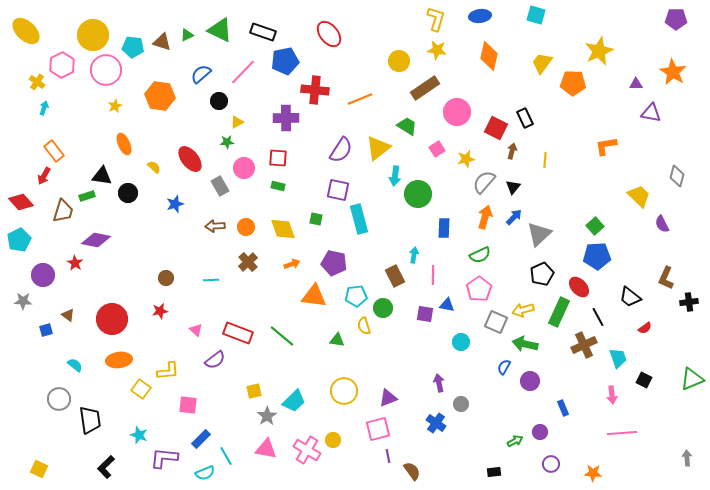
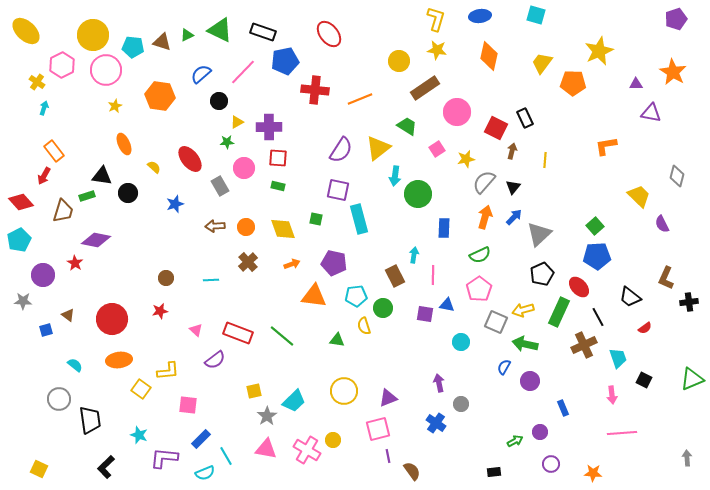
purple pentagon at (676, 19): rotated 20 degrees counterclockwise
purple cross at (286, 118): moved 17 px left, 9 px down
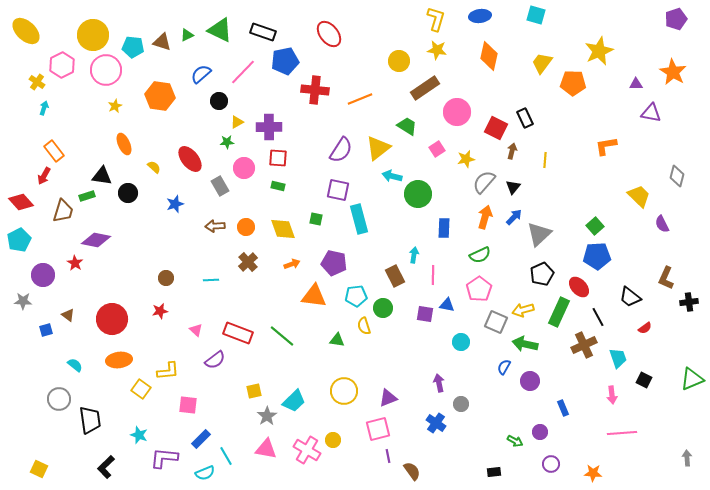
cyan arrow at (395, 176): moved 3 px left; rotated 96 degrees clockwise
green arrow at (515, 441): rotated 56 degrees clockwise
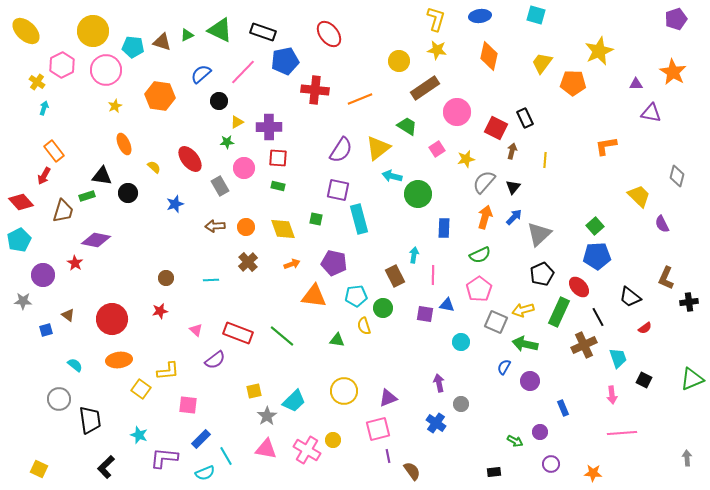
yellow circle at (93, 35): moved 4 px up
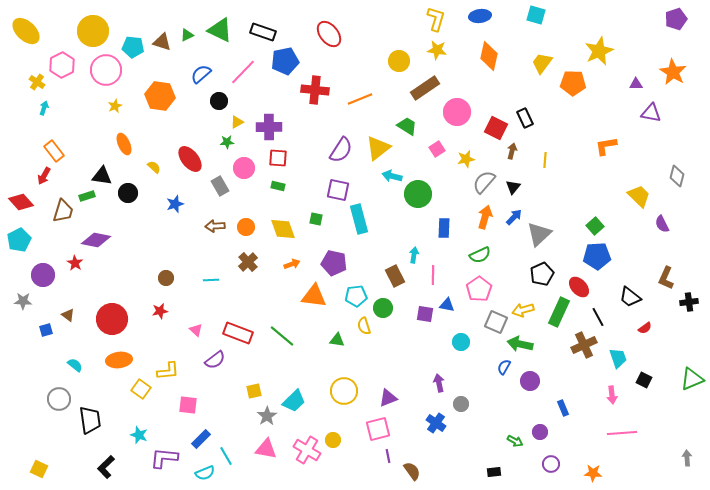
green arrow at (525, 344): moved 5 px left
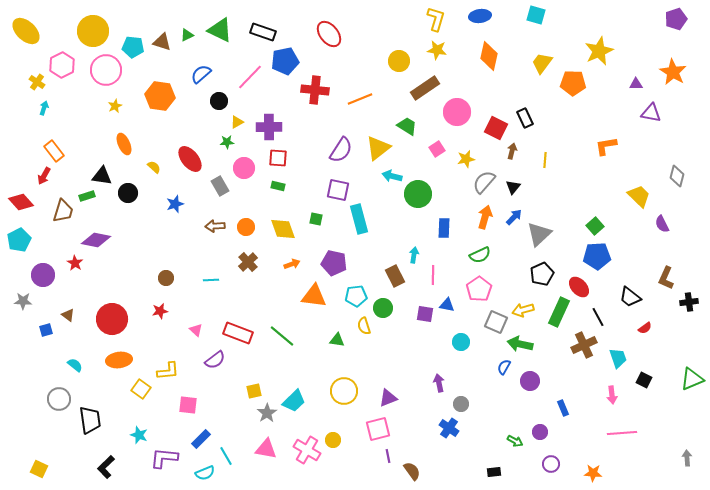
pink line at (243, 72): moved 7 px right, 5 px down
gray star at (267, 416): moved 3 px up
blue cross at (436, 423): moved 13 px right, 5 px down
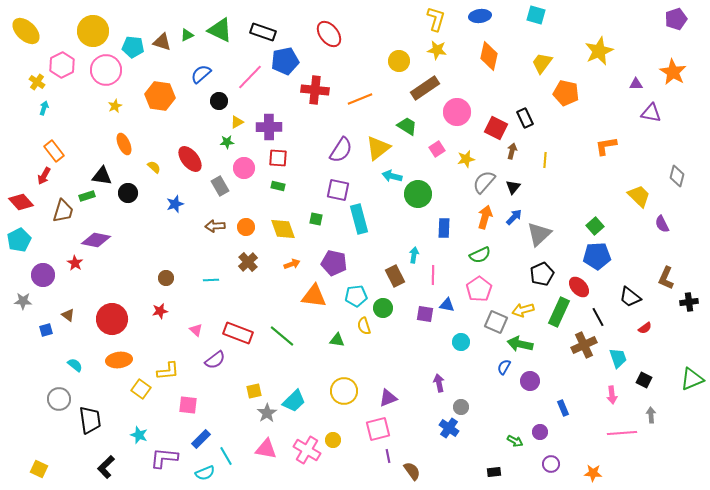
orange pentagon at (573, 83): moved 7 px left, 10 px down; rotated 10 degrees clockwise
gray circle at (461, 404): moved 3 px down
gray arrow at (687, 458): moved 36 px left, 43 px up
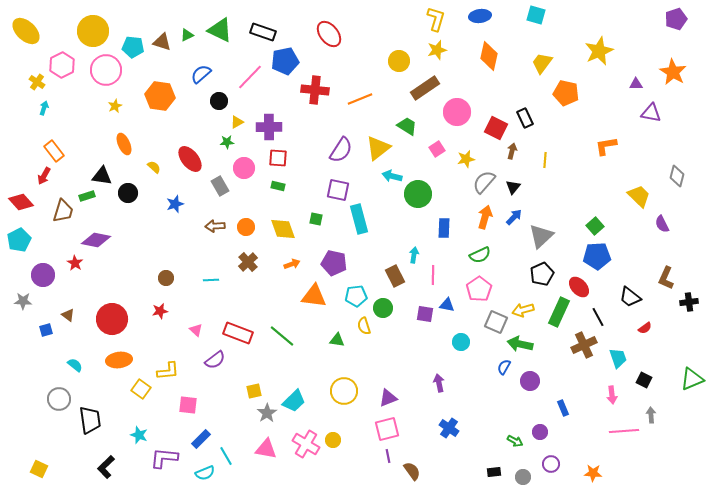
yellow star at (437, 50): rotated 24 degrees counterclockwise
gray triangle at (539, 234): moved 2 px right, 2 px down
gray circle at (461, 407): moved 62 px right, 70 px down
pink square at (378, 429): moved 9 px right
pink line at (622, 433): moved 2 px right, 2 px up
pink cross at (307, 450): moved 1 px left, 6 px up
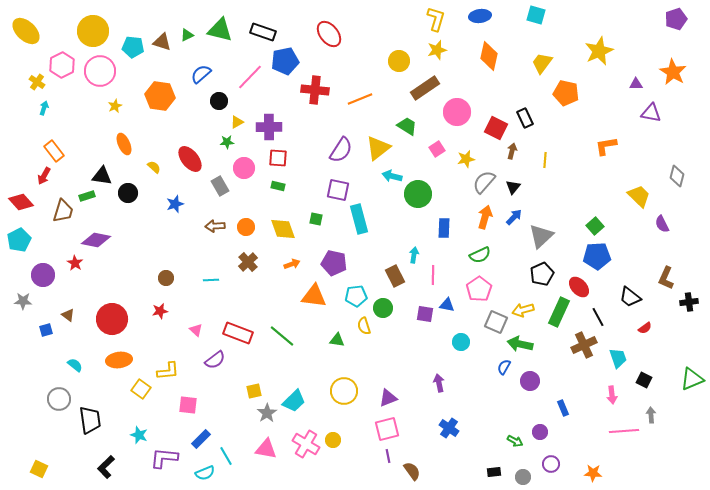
green triangle at (220, 30): rotated 12 degrees counterclockwise
pink circle at (106, 70): moved 6 px left, 1 px down
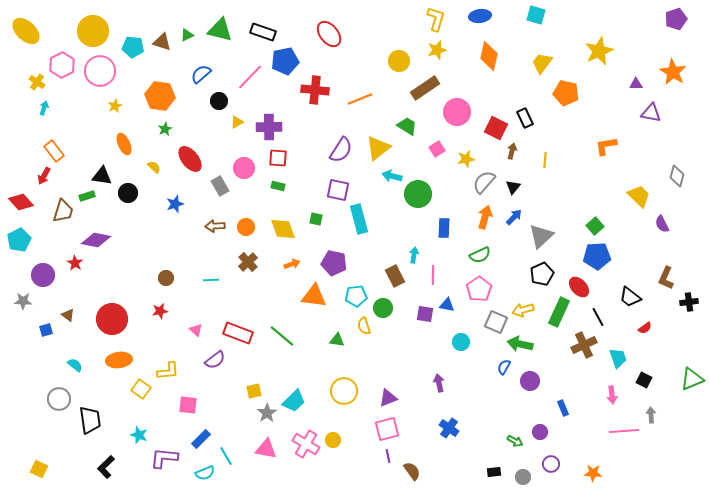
green star at (227, 142): moved 62 px left, 13 px up; rotated 24 degrees counterclockwise
